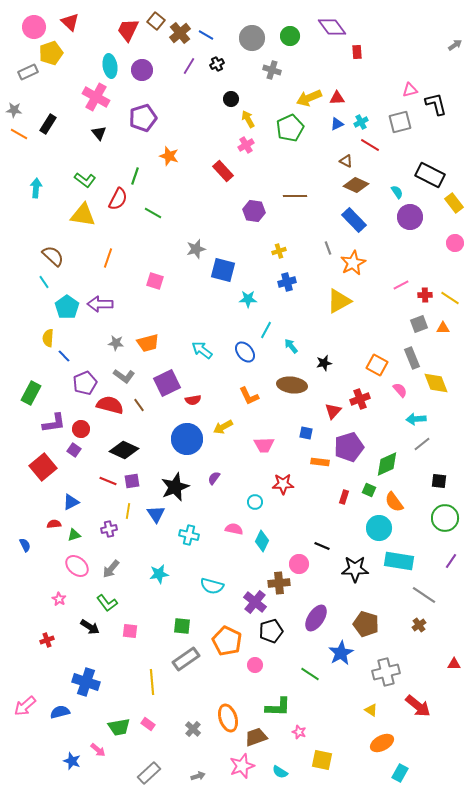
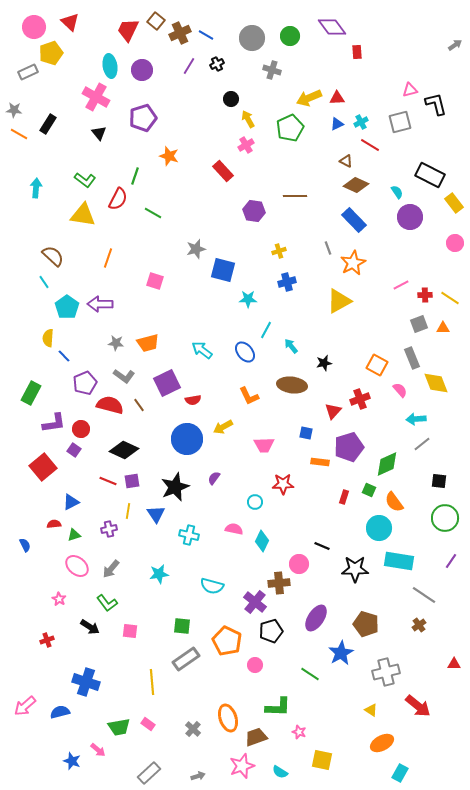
brown cross at (180, 33): rotated 15 degrees clockwise
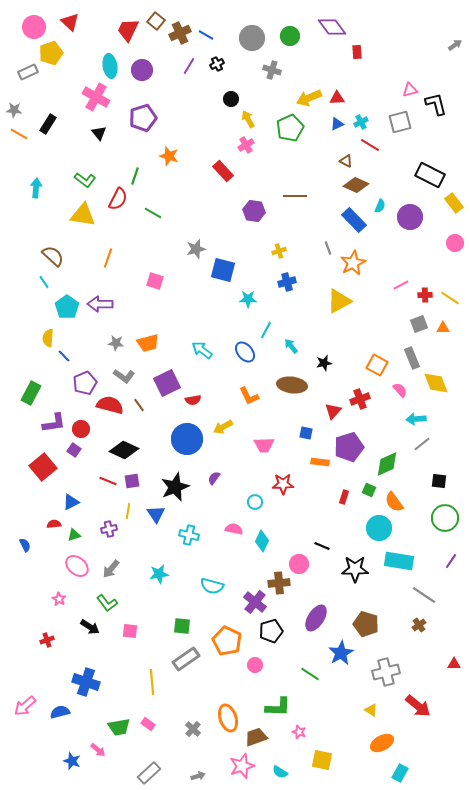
cyan semicircle at (397, 192): moved 17 px left, 14 px down; rotated 56 degrees clockwise
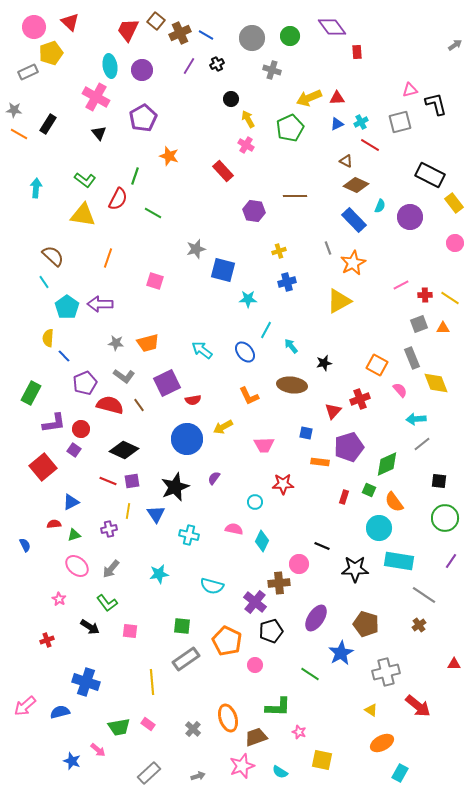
purple pentagon at (143, 118): rotated 12 degrees counterclockwise
pink cross at (246, 145): rotated 28 degrees counterclockwise
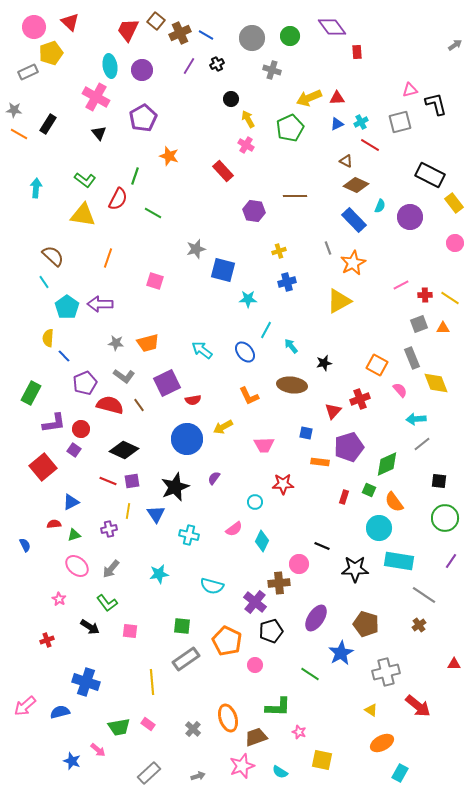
pink semicircle at (234, 529): rotated 132 degrees clockwise
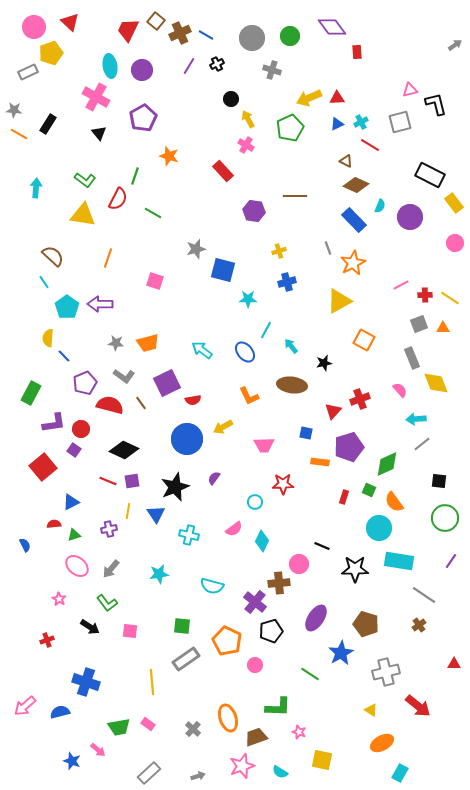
orange square at (377, 365): moved 13 px left, 25 px up
brown line at (139, 405): moved 2 px right, 2 px up
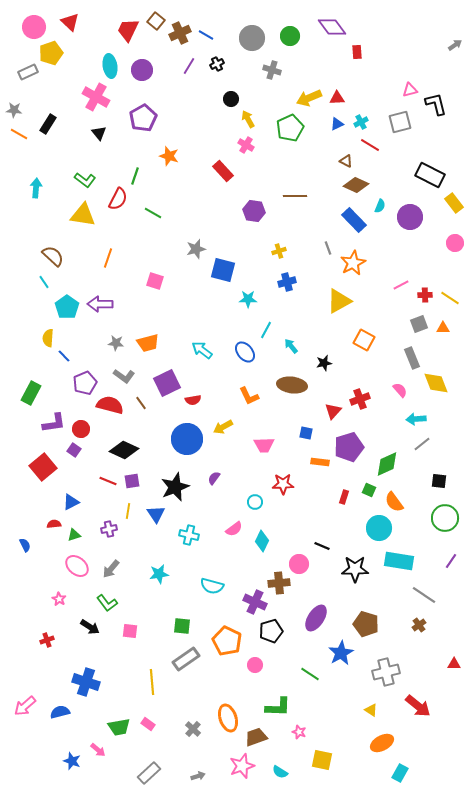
purple cross at (255, 602): rotated 15 degrees counterclockwise
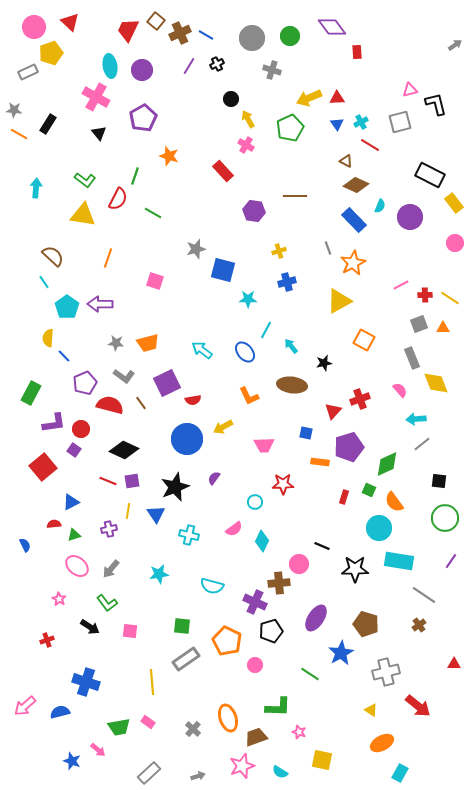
blue triangle at (337, 124): rotated 40 degrees counterclockwise
pink rectangle at (148, 724): moved 2 px up
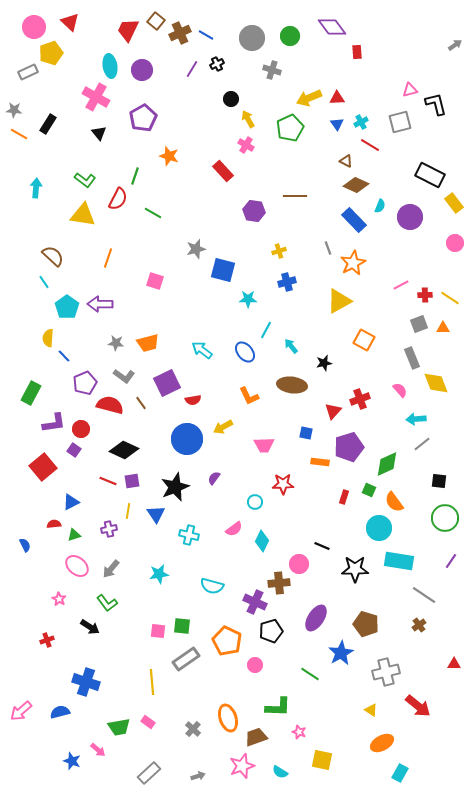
purple line at (189, 66): moved 3 px right, 3 px down
pink square at (130, 631): moved 28 px right
pink arrow at (25, 706): moved 4 px left, 5 px down
